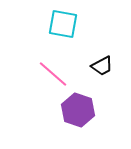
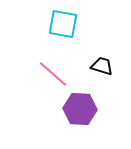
black trapezoid: rotated 135 degrees counterclockwise
purple hexagon: moved 2 px right, 1 px up; rotated 16 degrees counterclockwise
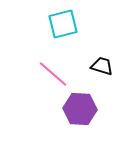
cyan square: rotated 24 degrees counterclockwise
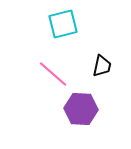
black trapezoid: rotated 85 degrees clockwise
purple hexagon: moved 1 px right
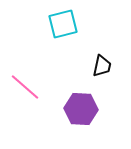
pink line: moved 28 px left, 13 px down
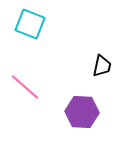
cyan square: moved 33 px left; rotated 36 degrees clockwise
purple hexagon: moved 1 px right, 3 px down
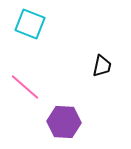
purple hexagon: moved 18 px left, 10 px down
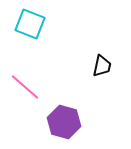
purple hexagon: rotated 12 degrees clockwise
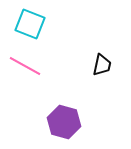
black trapezoid: moved 1 px up
pink line: moved 21 px up; rotated 12 degrees counterclockwise
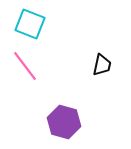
pink line: rotated 24 degrees clockwise
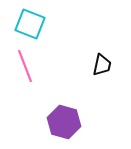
pink line: rotated 16 degrees clockwise
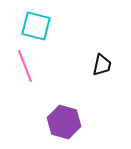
cyan square: moved 6 px right, 2 px down; rotated 8 degrees counterclockwise
